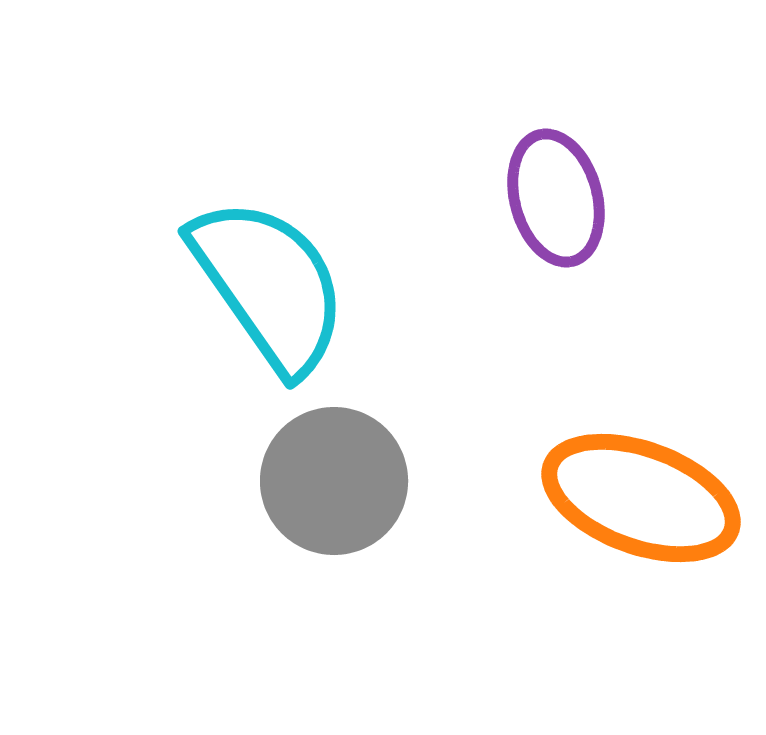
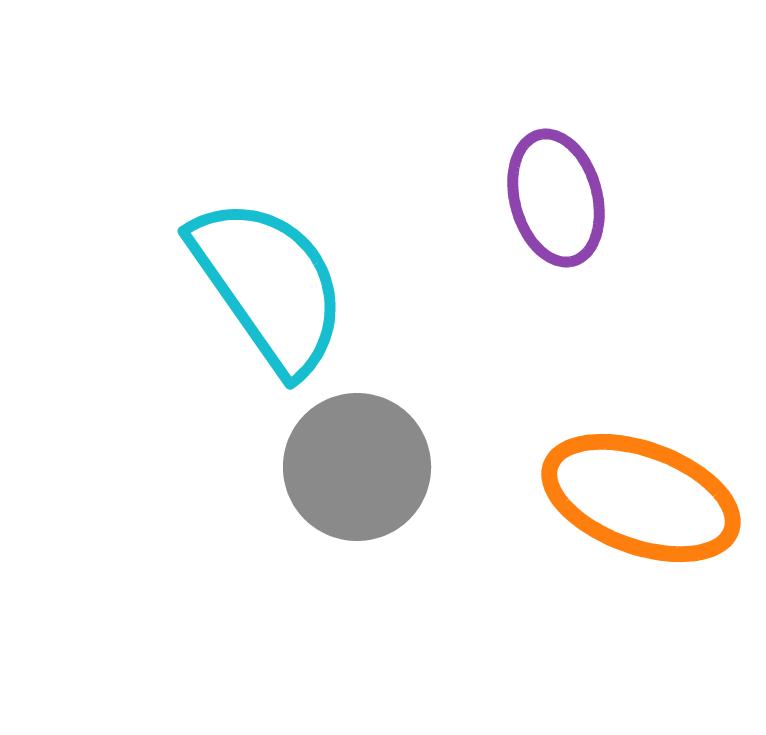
gray circle: moved 23 px right, 14 px up
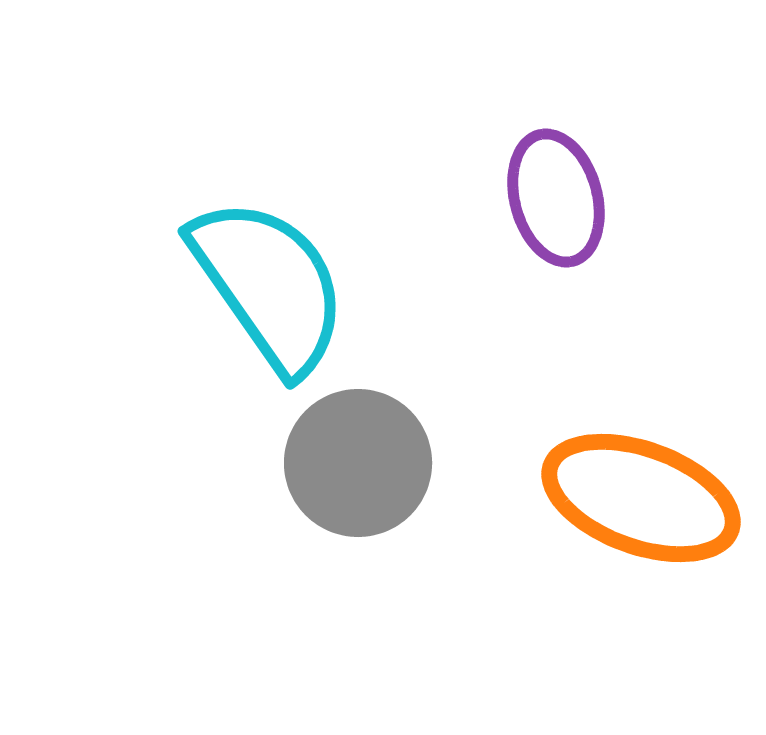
gray circle: moved 1 px right, 4 px up
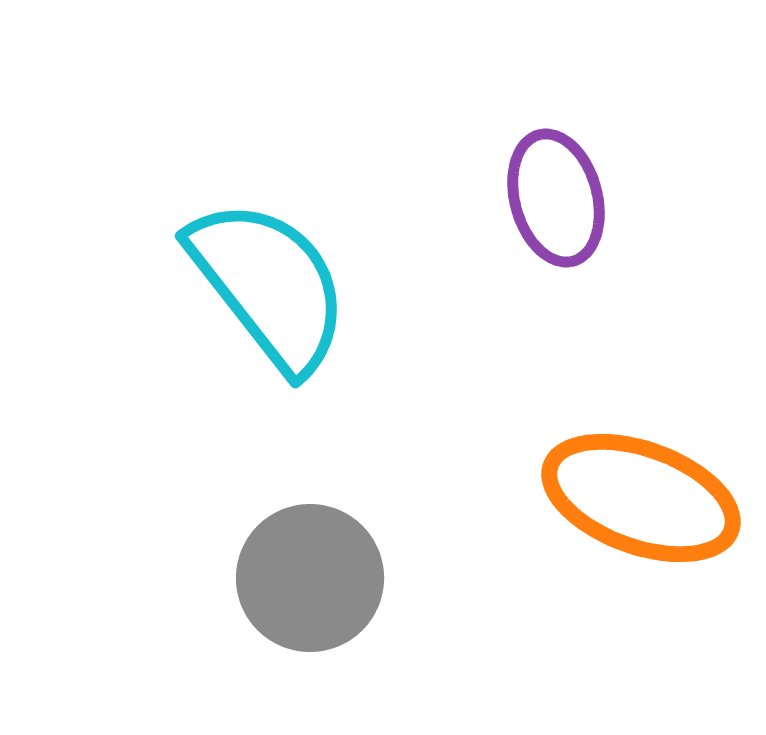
cyan semicircle: rotated 3 degrees counterclockwise
gray circle: moved 48 px left, 115 px down
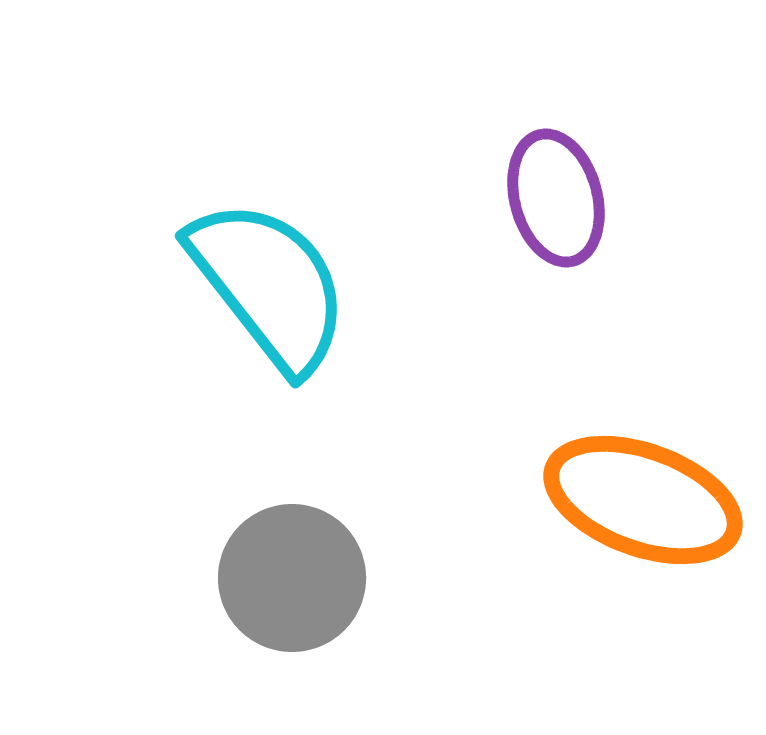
orange ellipse: moved 2 px right, 2 px down
gray circle: moved 18 px left
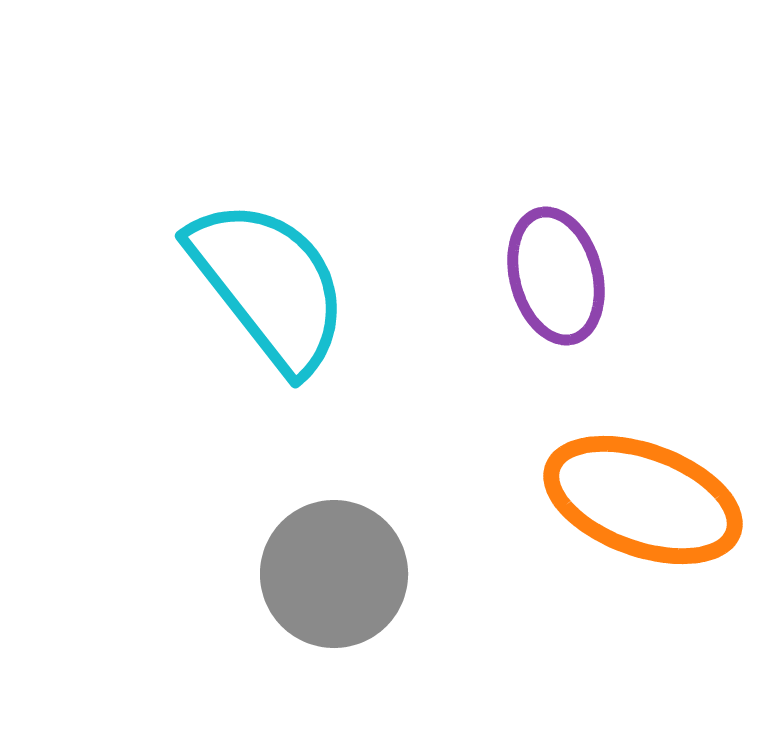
purple ellipse: moved 78 px down
gray circle: moved 42 px right, 4 px up
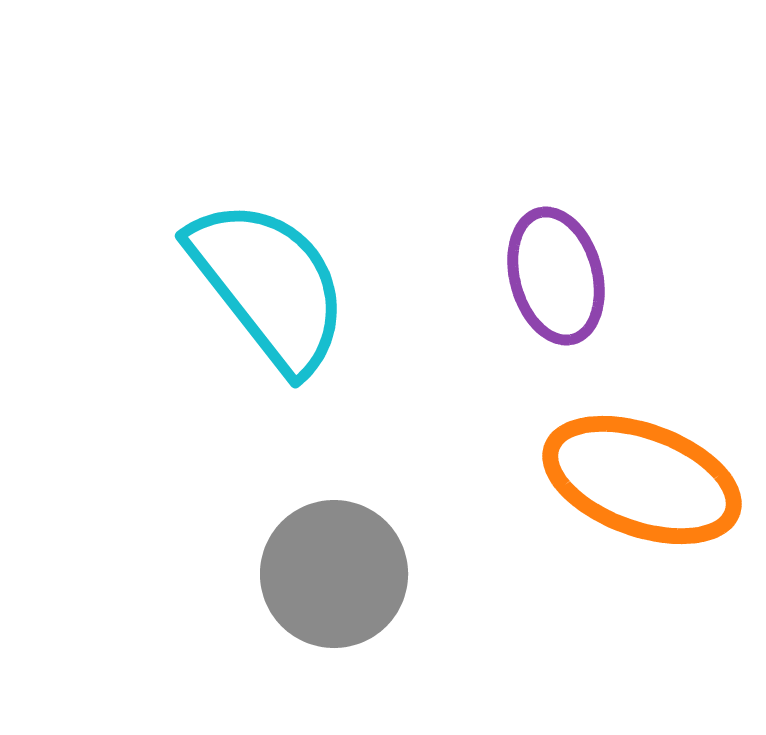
orange ellipse: moved 1 px left, 20 px up
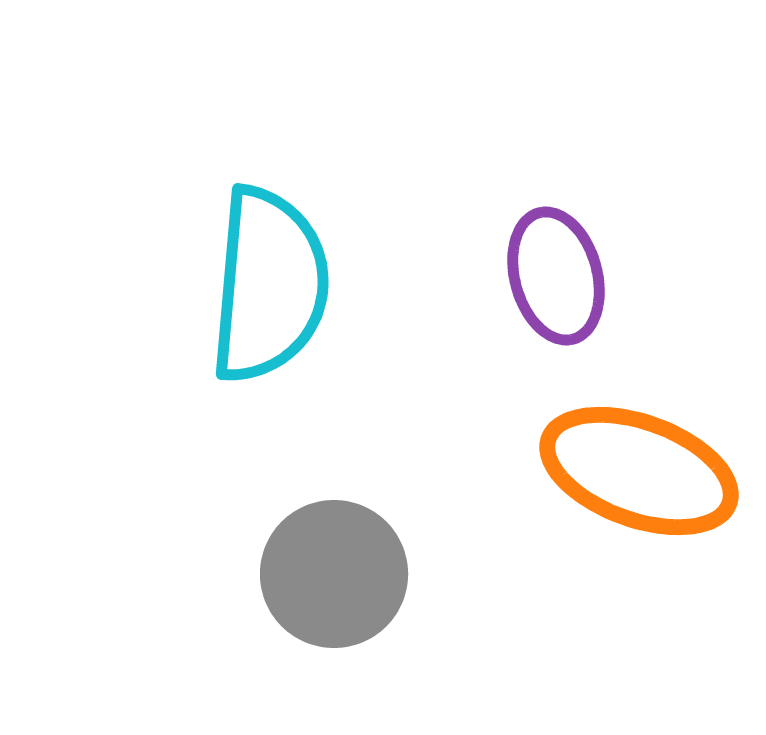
cyan semicircle: rotated 43 degrees clockwise
orange ellipse: moved 3 px left, 9 px up
